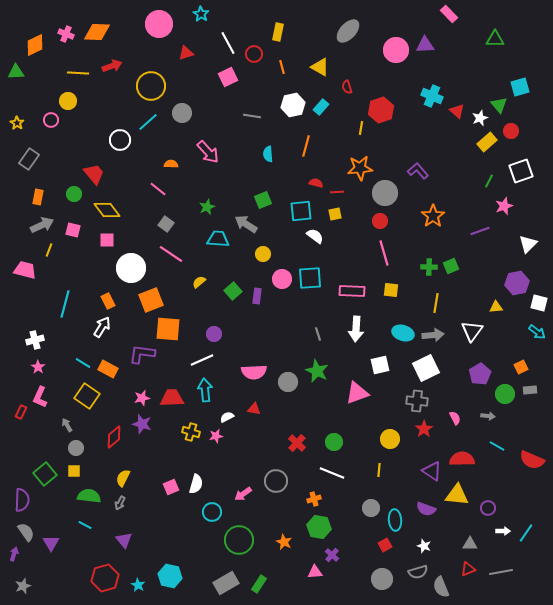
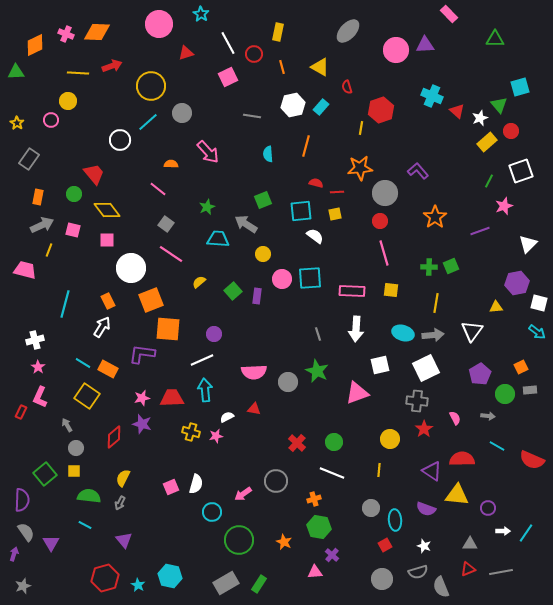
orange star at (433, 216): moved 2 px right, 1 px down
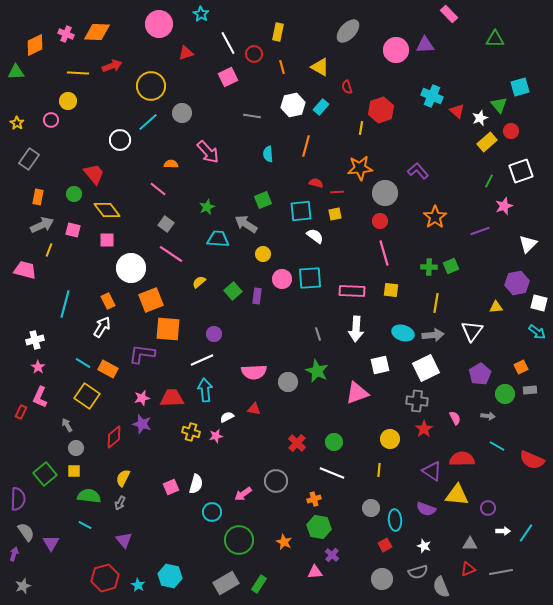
purple semicircle at (22, 500): moved 4 px left, 1 px up
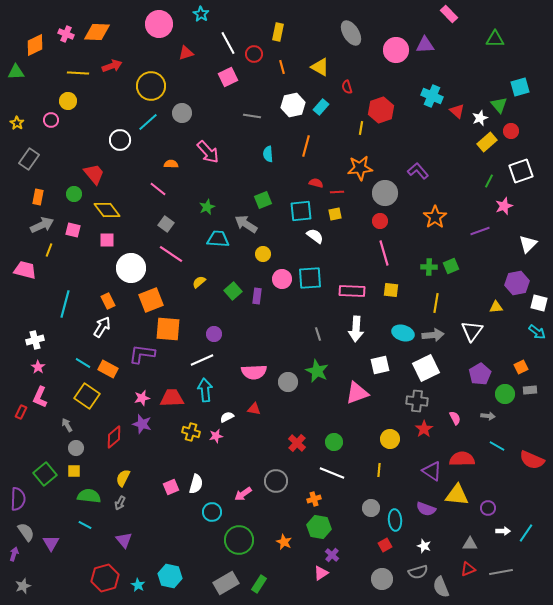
gray ellipse at (348, 31): moved 3 px right, 2 px down; rotated 75 degrees counterclockwise
pink triangle at (315, 572): moved 6 px right, 1 px down; rotated 28 degrees counterclockwise
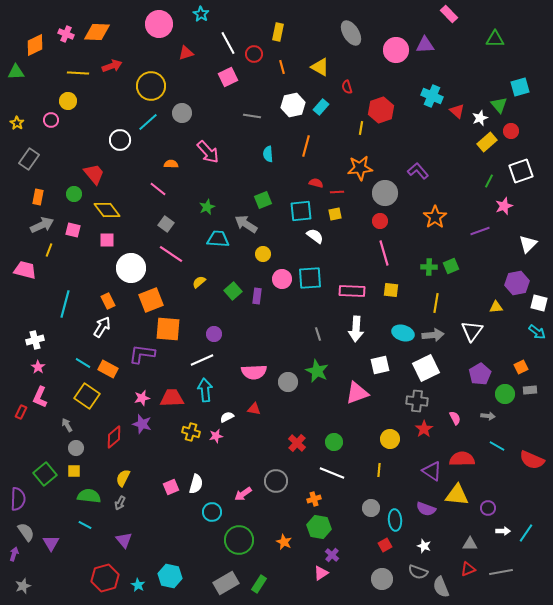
gray semicircle at (418, 572): rotated 36 degrees clockwise
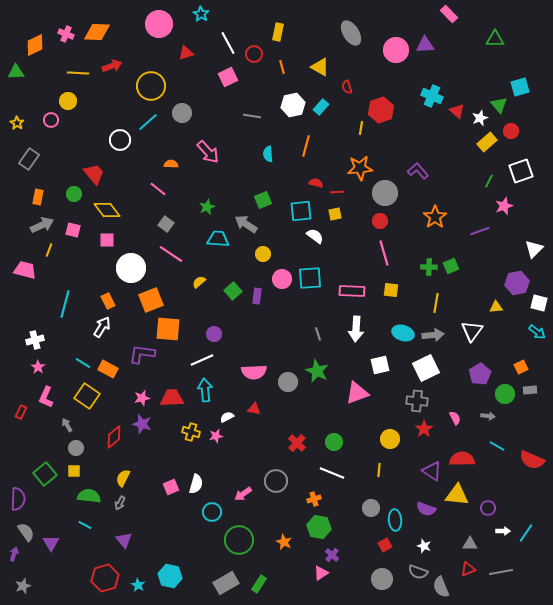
white triangle at (528, 244): moved 6 px right, 5 px down
pink L-shape at (40, 397): moved 6 px right
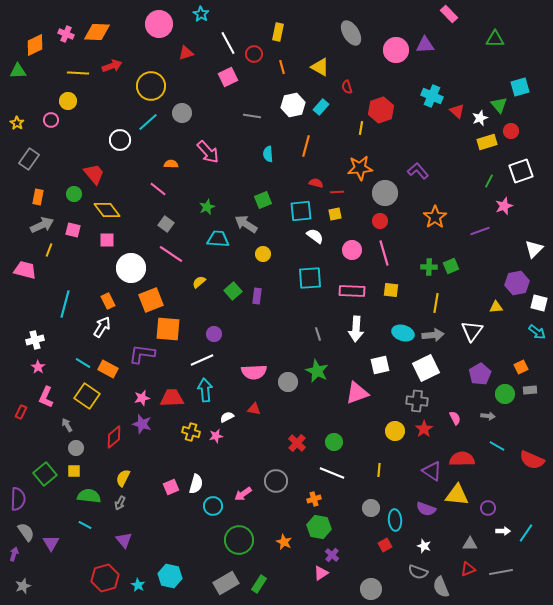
green triangle at (16, 72): moved 2 px right, 1 px up
yellow rectangle at (487, 142): rotated 24 degrees clockwise
pink circle at (282, 279): moved 70 px right, 29 px up
yellow circle at (390, 439): moved 5 px right, 8 px up
cyan circle at (212, 512): moved 1 px right, 6 px up
gray circle at (382, 579): moved 11 px left, 10 px down
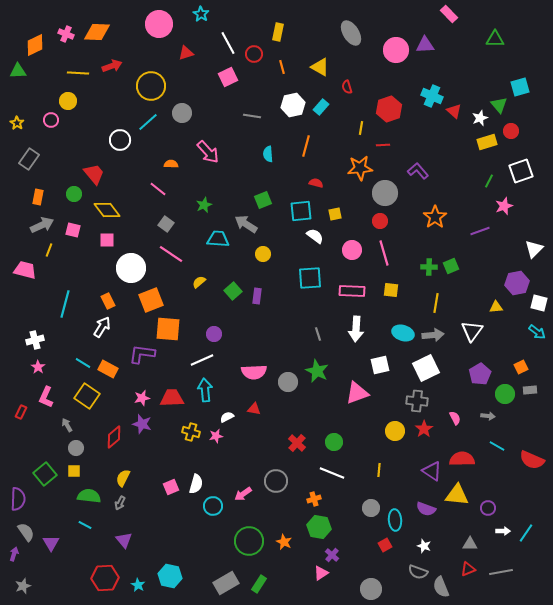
red hexagon at (381, 110): moved 8 px right, 1 px up
red triangle at (457, 111): moved 3 px left
red line at (337, 192): moved 46 px right, 47 px up
green star at (207, 207): moved 3 px left, 2 px up
green circle at (239, 540): moved 10 px right, 1 px down
red hexagon at (105, 578): rotated 12 degrees clockwise
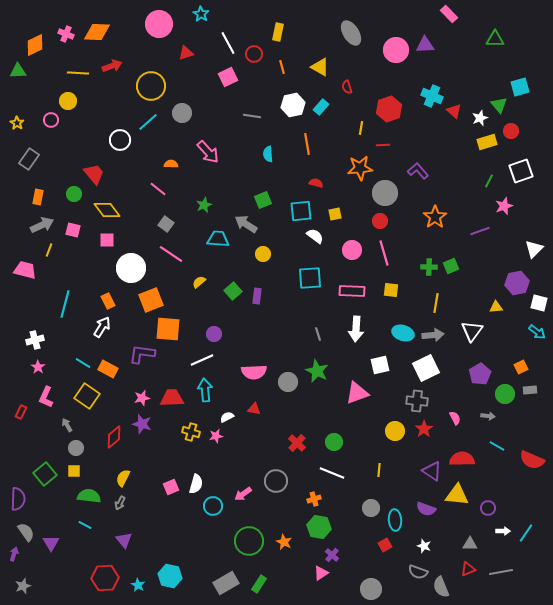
orange line at (306, 146): moved 1 px right, 2 px up; rotated 25 degrees counterclockwise
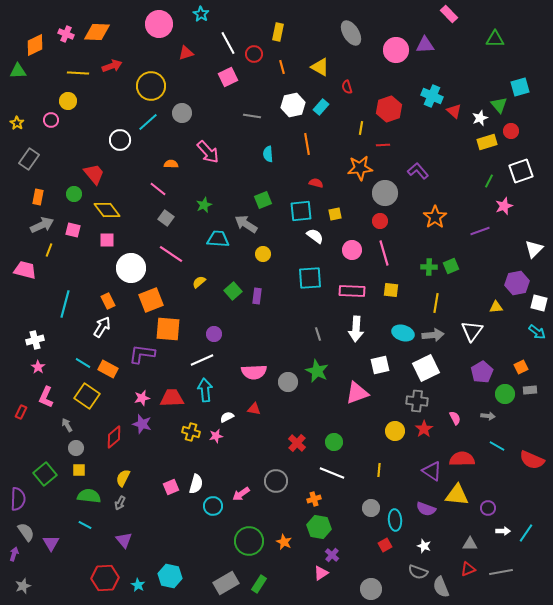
gray square at (166, 224): moved 6 px up
purple pentagon at (480, 374): moved 2 px right, 2 px up
yellow square at (74, 471): moved 5 px right, 1 px up
pink arrow at (243, 494): moved 2 px left
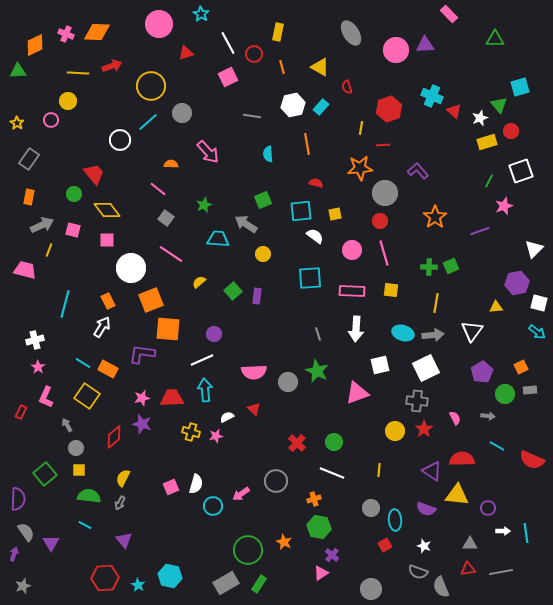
orange rectangle at (38, 197): moved 9 px left
red triangle at (254, 409): rotated 32 degrees clockwise
cyan line at (526, 533): rotated 42 degrees counterclockwise
green circle at (249, 541): moved 1 px left, 9 px down
red triangle at (468, 569): rotated 14 degrees clockwise
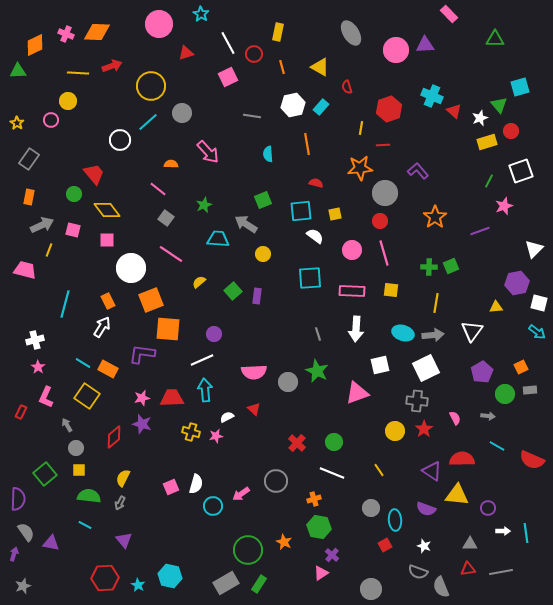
yellow line at (379, 470): rotated 40 degrees counterclockwise
purple triangle at (51, 543): rotated 48 degrees counterclockwise
